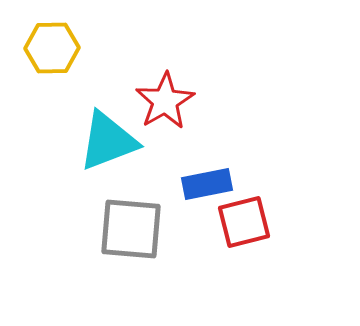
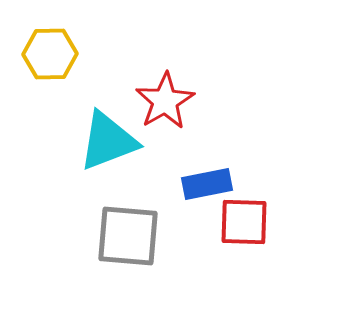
yellow hexagon: moved 2 px left, 6 px down
red square: rotated 16 degrees clockwise
gray square: moved 3 px left, 7 px down
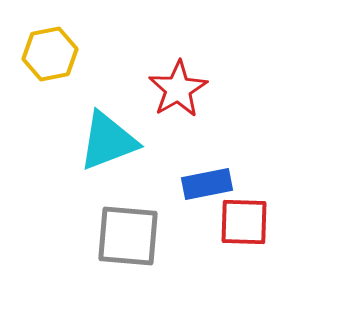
yellow hexagon: rotated 10 degrees counterclockwise
red star: moved 13 px right, 12 px up
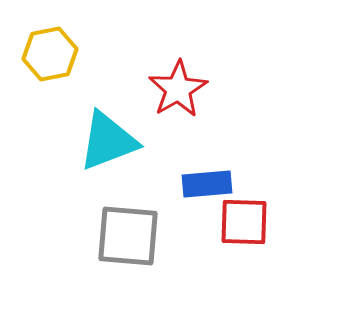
blue rectangle: rotated 6 degrees clockwise
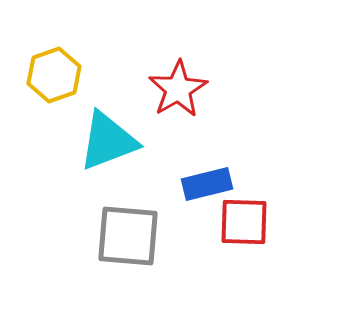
yellow hexagon: moved 4 px right, 21 px down; rotated 8 degrees counterclockwise
blue rectangle: rotated 9 degrees counterclockwise
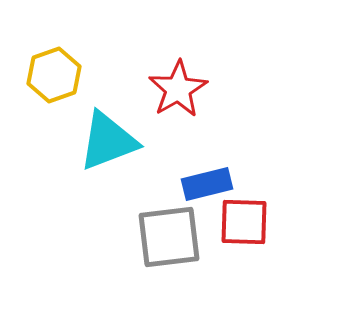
gray square: moved 41 px right, 1 px down; rotated 12 degrees counterclockwise
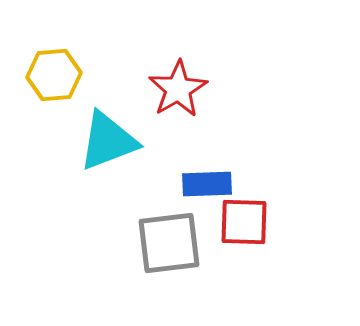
yellow hexagon: rotated 14 degrees clockwise
blue rectangle: rotated 12 degrees clockwise
gray square: moved 6 px down
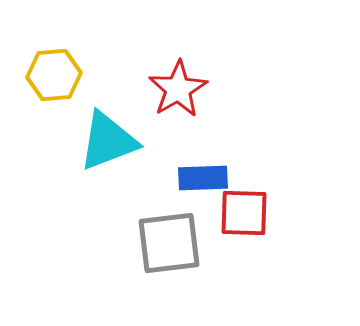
blue rectangle: moved 4 px left, 6 px up
red square: moved 9 px up
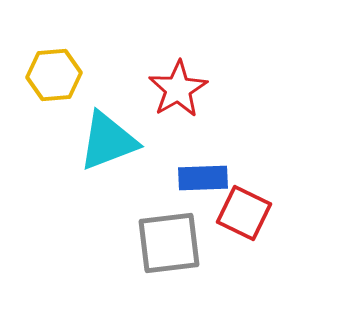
red square: rotated 24 degrees clockwise
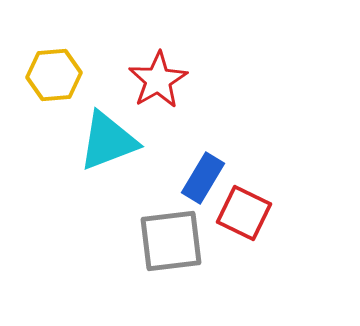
red star: moved 20 px left, 9 px up
blue rectangle: rotated 57 degrees counterclockwise
gray square: moved 2 px right, 2 px up
